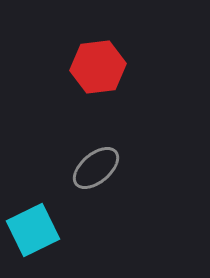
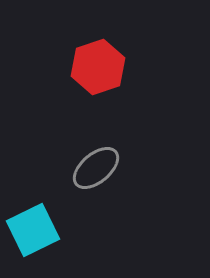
red hexagon: rotated 12 degrees counterclockwise
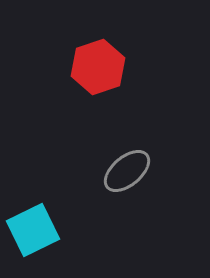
gray ellipse: moved 31 px right, 3 px down
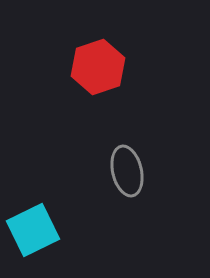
gray ellipse: rotated 63 degrees counterclockwise
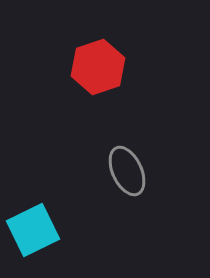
gray ellipse: rotated 12 degrees counterclockwise
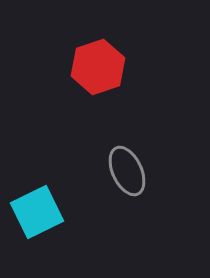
cyan square: moved 4 px right, 18 px up
